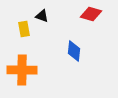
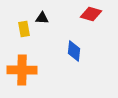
black triangle: moved 2 px down; rotated 16 degrees counterclockwise
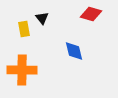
black triangle: rotated 48 degrees clockwise
blue diamond: rotated 20 degrees counterclockwise
